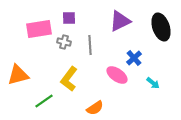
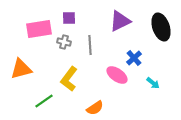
orange triangle: moved 3 px right, 6 px up
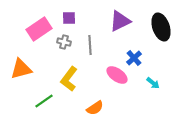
pink rectangle: rotated 25 degrees counterclockwise
